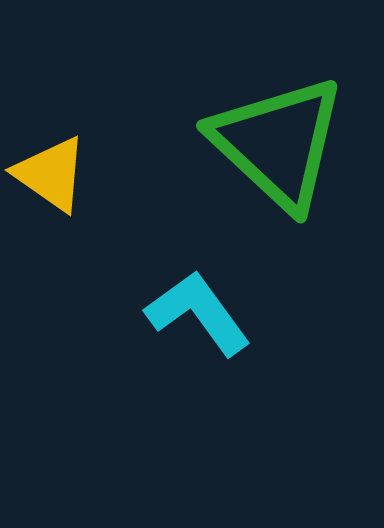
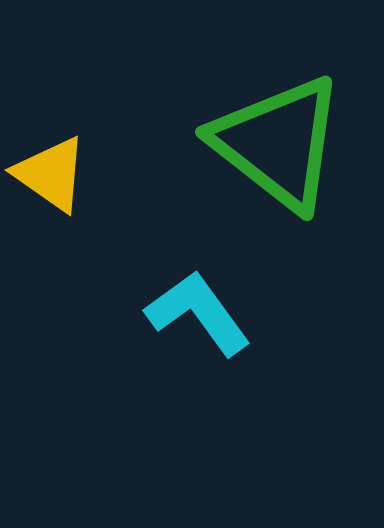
green triangle: rotated 5 degrees counterclockwise
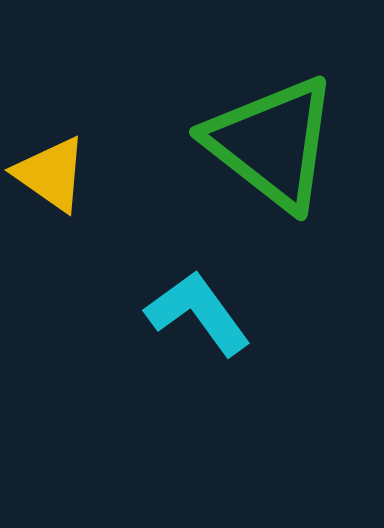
green triangle: moved 6 px left
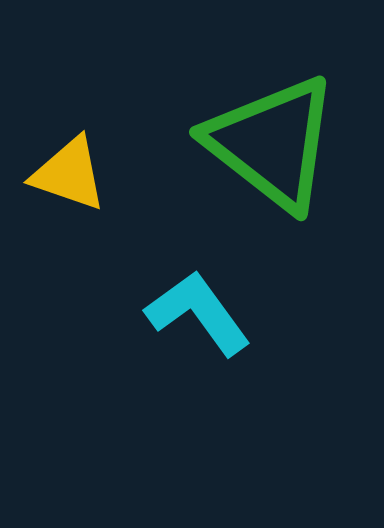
yellow triangle: moved 18 px right; rotated 16 degrees counterclockwise
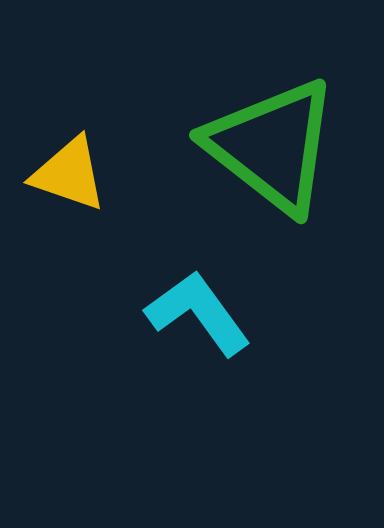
green triangle: moved 3 px down
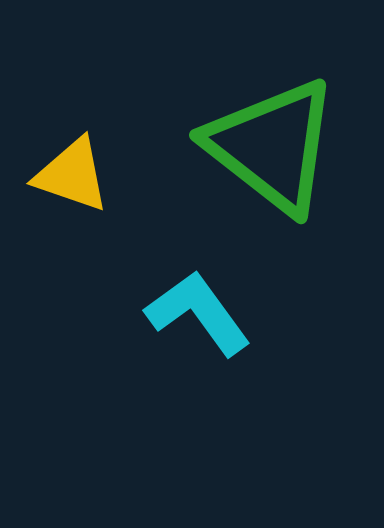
yellow triangle: moved 3 px right, 1 px down
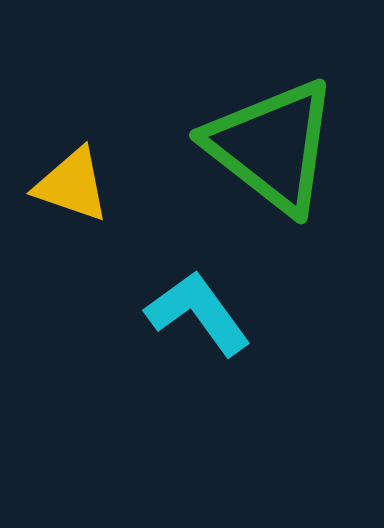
yellow triangle: moved 10 px down
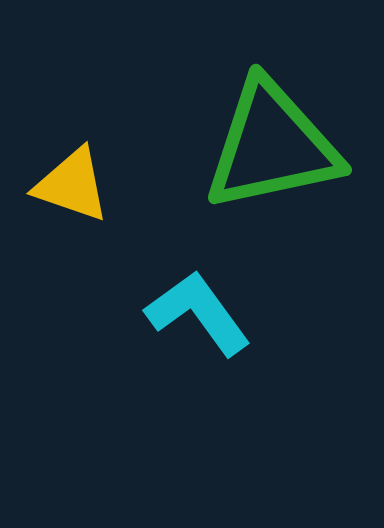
green triangle: rotated 50 degrees counterclockwise
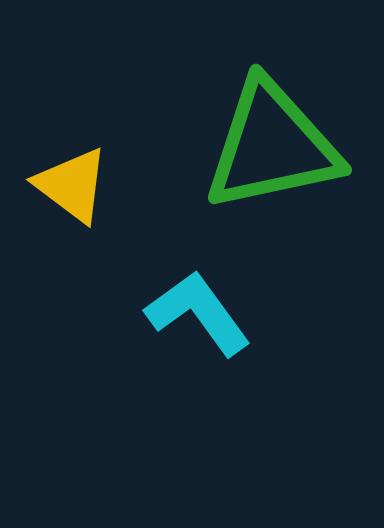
yellow triangle: rotated 18 degrees clockwise
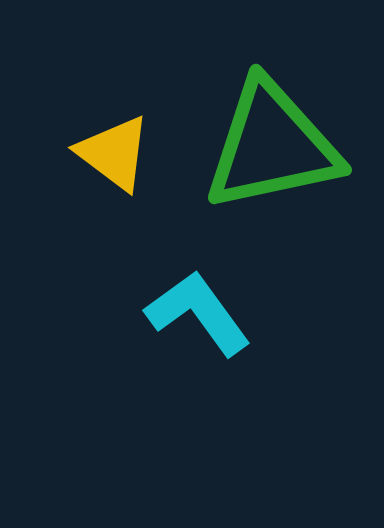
yellow triangle: moved 42 px right, 32 px up
